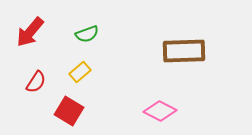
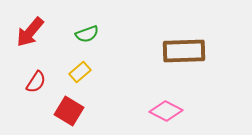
pink diamond: moved 6 px right
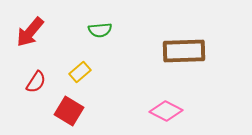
green semicircle: moved 13 px right, 4 px up; rotated 15 degrees clockwise
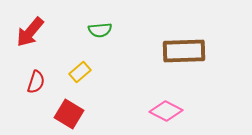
red semicircle: rotated 15 degrees counterclockwise
red square: moved 3 px down
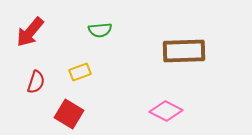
yellow rectangle: rotated 20 degrees clockwise
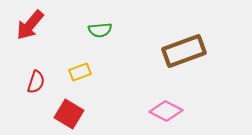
red arrow: moved 7 px up
brown rectangle: rotated 18 degrees counterclockwise
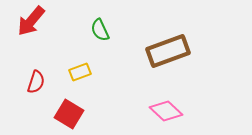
red arrow: moved 1 px right, 4 px up
green semicircle: rotated 70 degrees clockwise
brown rectangle: moved 16 px left
pink diamond: rotated 16 degrees clockwise
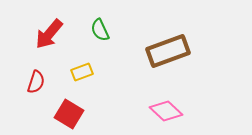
red arrow: moved 18 px right, 13 px down
yellow rectangle: moved 2 px right
